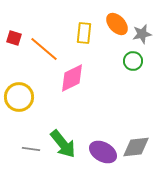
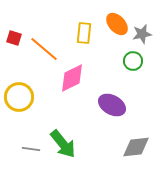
purple ellipse: moved 9 px right, 47 px up
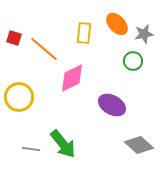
gray star: moved 2 px right
gray diamond: moved 3 px right, 2 px up; rotated 48 degrees clockwise
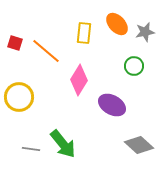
gray star: moved 1 px right, 2 px up
red square: moved 1 px right, 5 px down
orange line: moved 2 px right, 2 px down
green circle: moved 1 px right, 5 px down
pink diamond: moved 7 px right, 2 px down; rotated 32 degrees counterclockwise
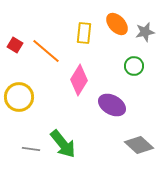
red square: moved 2 px down; rotated 14 degrees clockwise
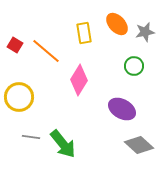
yellow rectangle: rotated 15 degrees counterclockwise
purple ellipse: moved 10 px right, 4 px down
gray line: moved 12 px up
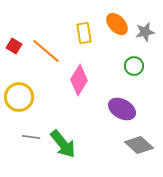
red square: moved 1 px left, 1 px down
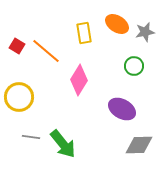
orange ellipse: rotated 15 degrees counterclockwise
red square: moved 3 px right
gray diamond: rotated 44 degrees counterclockwise
